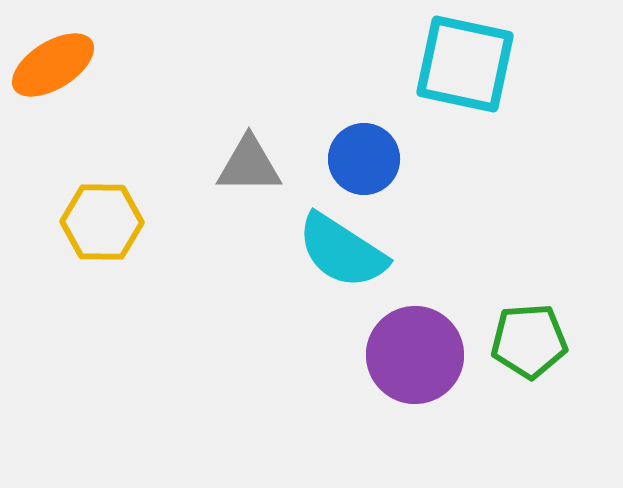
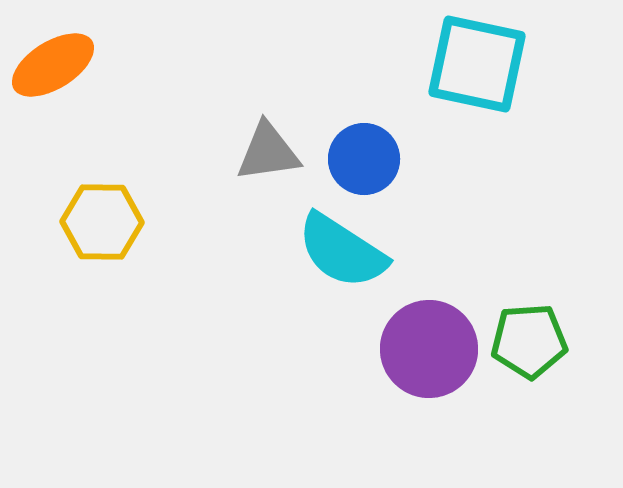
cyan square: moved 12 px right
gray triangle: moved 19 px right, 13 px up; rotated 8 degrees counterclockwise
purple circle: moved 14 px right, 6 px up
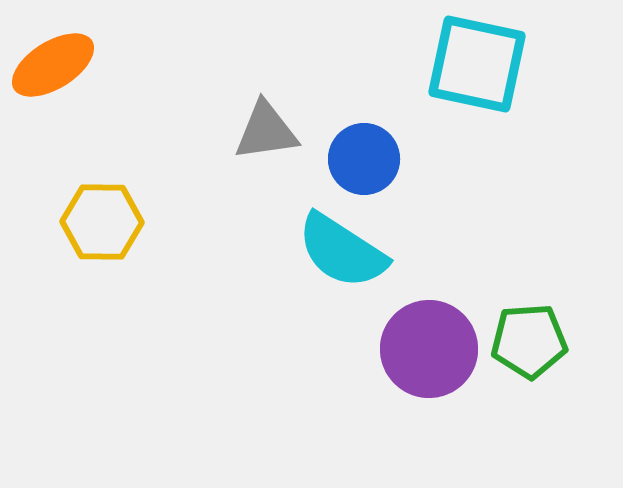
gray triangle: moved 2 px left, 21 px up
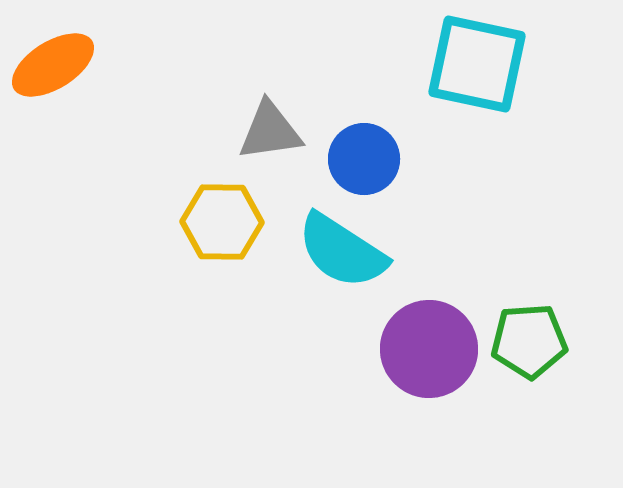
gray triangle: moved 4 px right
yellow hexagon: moved 120 px right
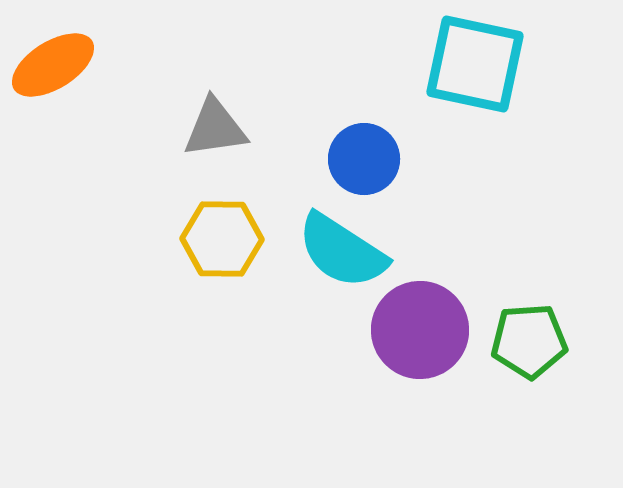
cyan square: moved 2 px left
gray triangle: moved 55 px left, 3 px up
yellow hexagon: moved 17 px down
purple circle: moved 9 px left, 19 px up
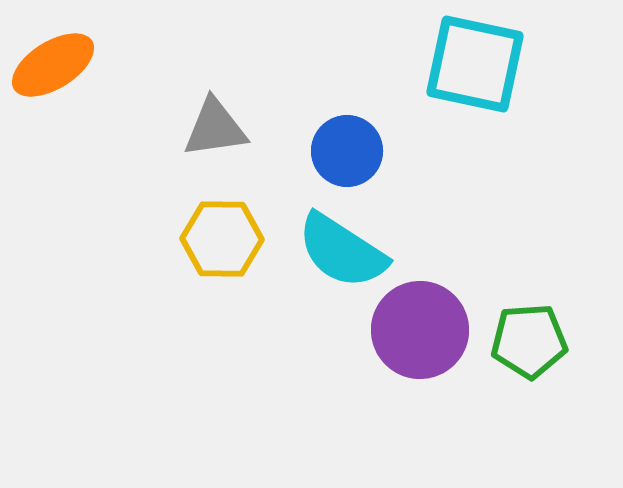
blue circle: moved 17 px left, 8 px up
